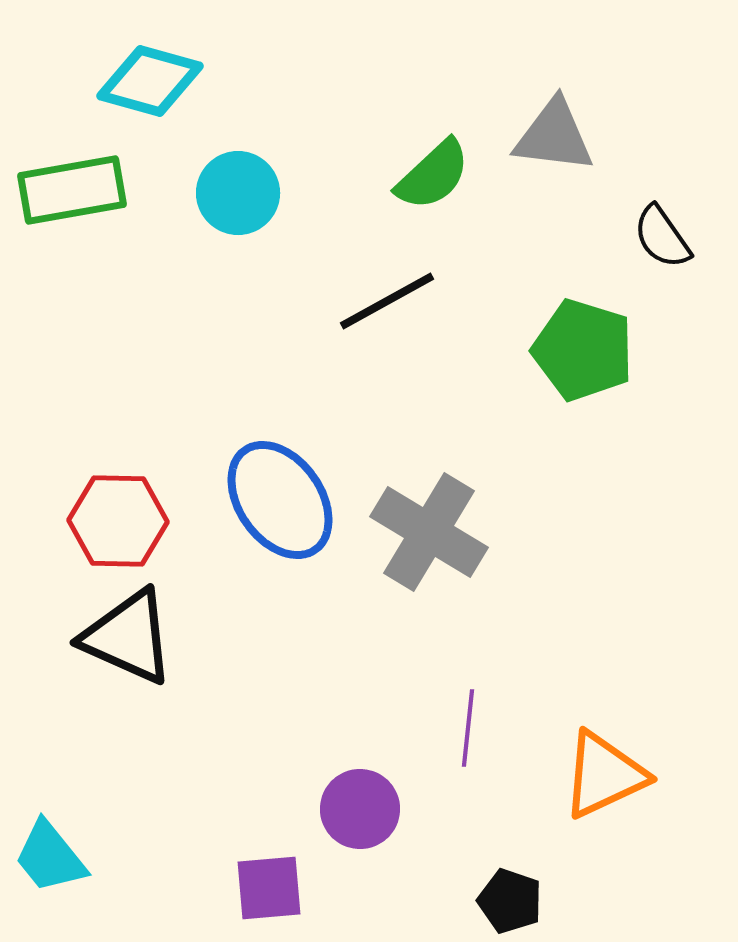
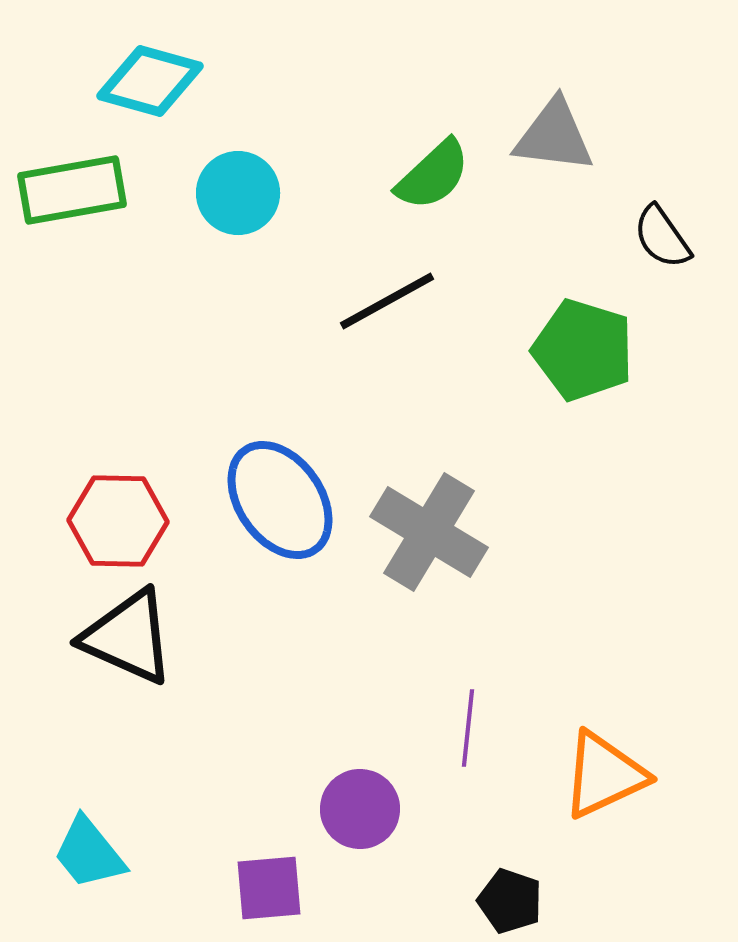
cyan trapezoid: moved 39 px right, 4 px up
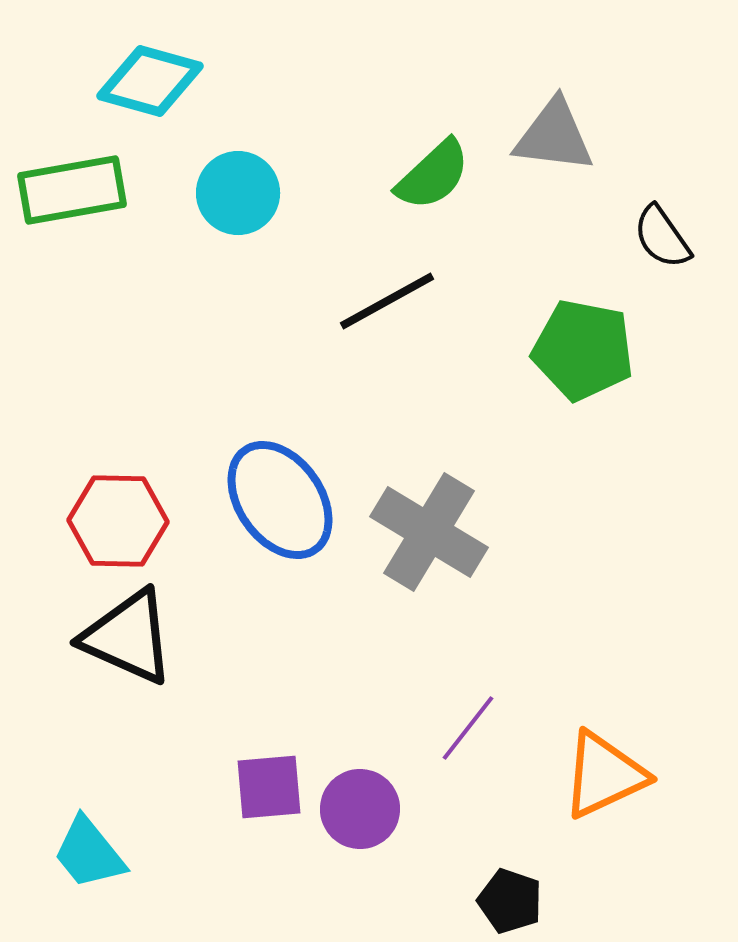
green pentagon: rotated 6 degrees counterclockwise
purple line: rotated 32 degrees clockwise
purple square: moved 101 px up
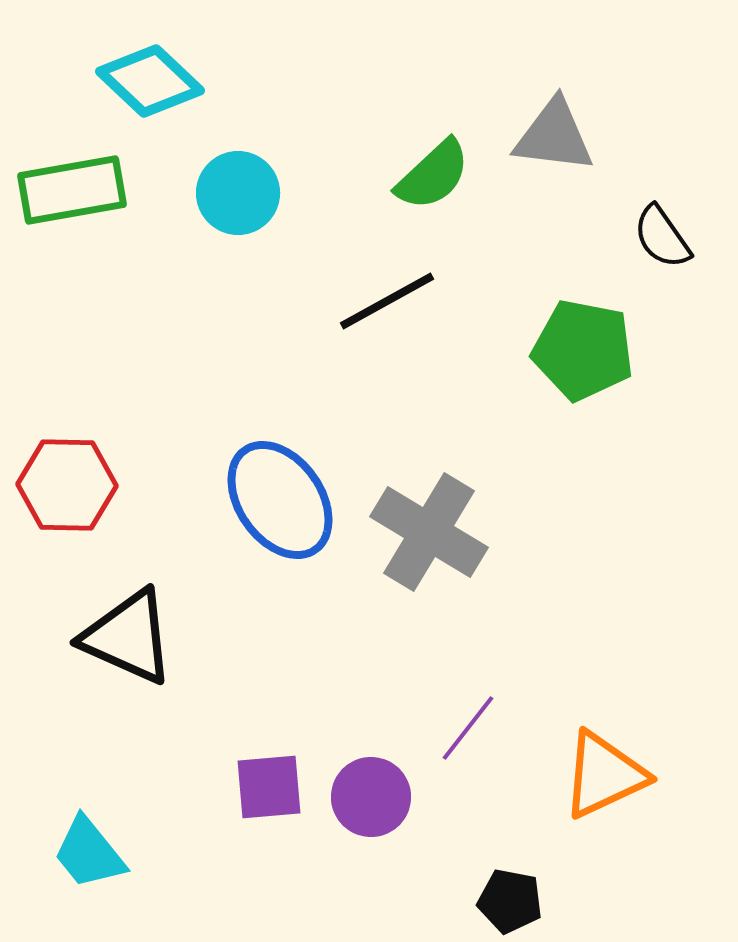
cyan diamond: rotated 28 degrees clockwise
red hexagon: moved 51 px left, 36 px up
purple circle: moved 11 px right, 12 px up
black pentagon: rotated 8 degrees counterclockwise
